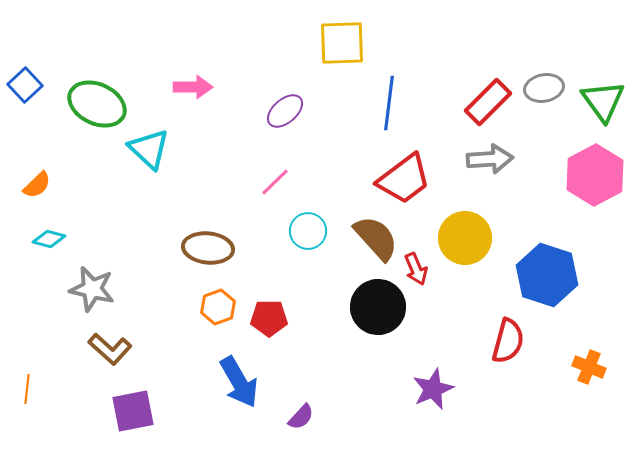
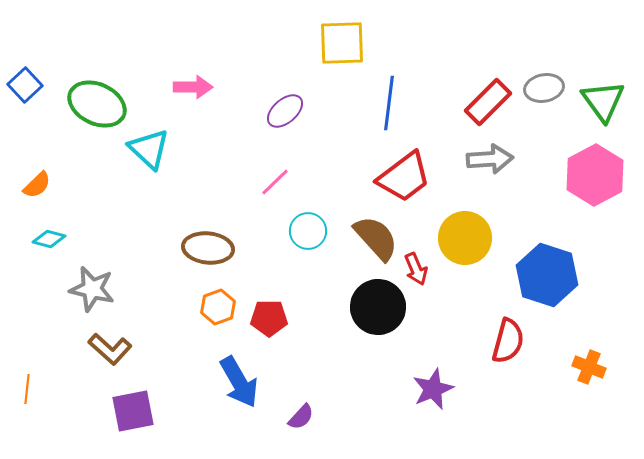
red trapezoid: moved 2 px up
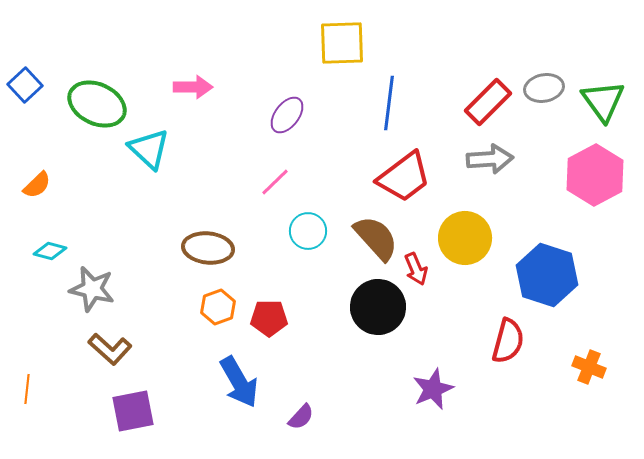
purple ellipse: moved 2 px right, 4 px down; rotated 12 degrees counterclockwise
cyan diamond: moved 1 px right, 12 px down
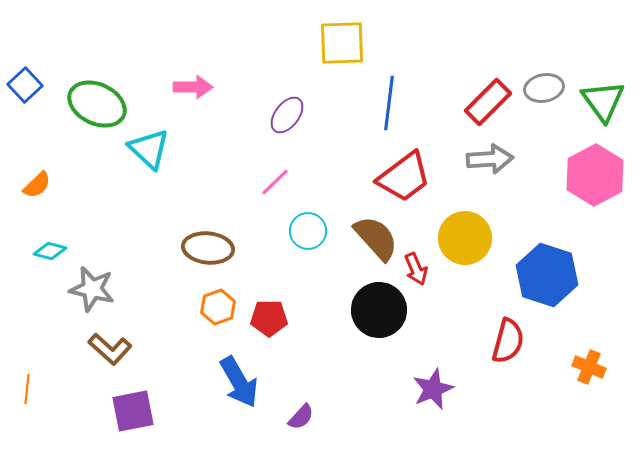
black circle: moved 1 px right, 3 px down
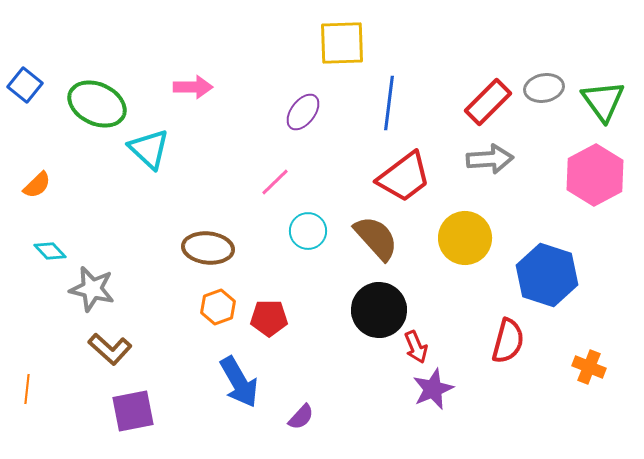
blue square: rotated 8 degrees counterclockwise
purple ellipse: moved 16 px right, 3 px up
cyan diamond: rotated 32 degrees clockwise
red arrow: moved 78 px down
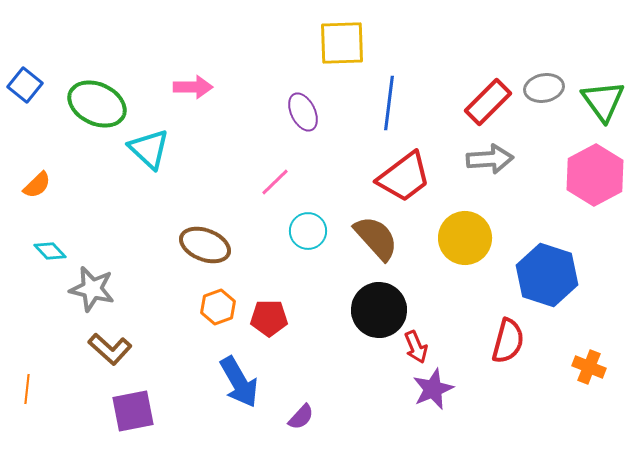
purple ellipse: rotated 63 degrees counterclockwise
brown ellipse: moved 3 px left, 3 px up; rotated 15 degrees clockwise
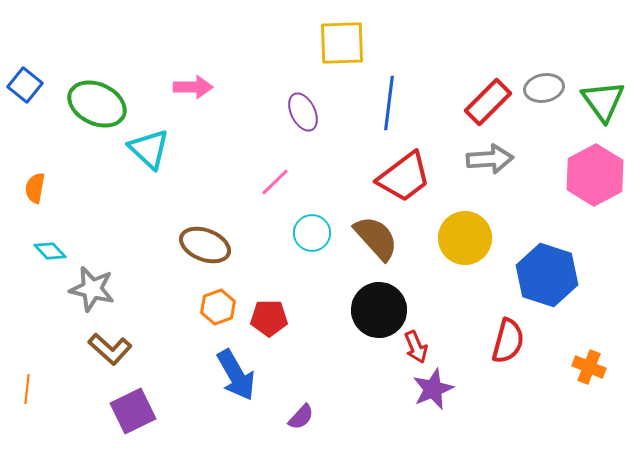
orange semicircle: moved 2 px left, 3 px down; rotated 144 degrees clockwise
cyan circle: moved 4 px right, 2 px down
blue arrow: moved 3 px left, 7 px up
purple square: rotated 15 degrees counterclockwise
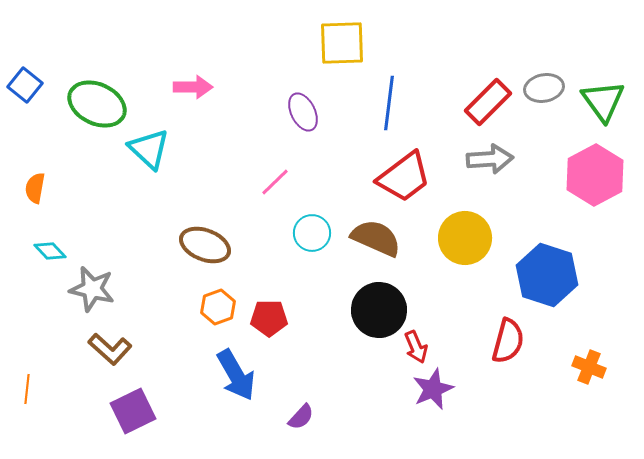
brown semicircle: rotated 24 degrees counterclockwise
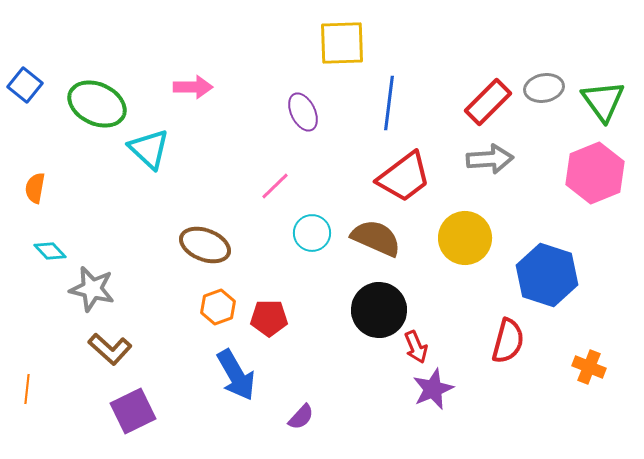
pink hexagon: moved 2 px up; rotated 6 degrees clockwise
pink line: moved 4 px down
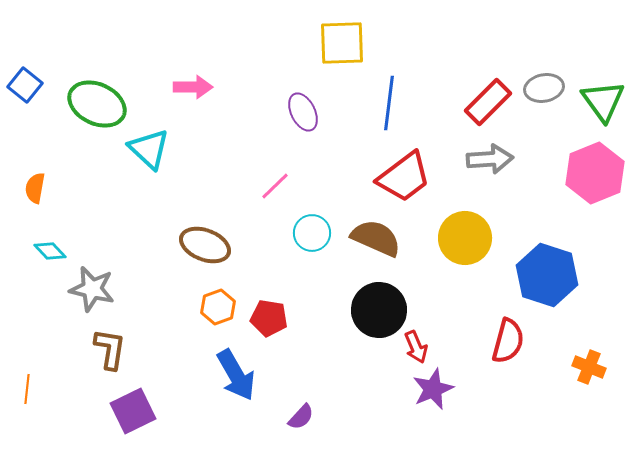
red pentagon: rotated 9 degrees clockwise
brown L-shape: rotated 123 degrees counterclockwise
